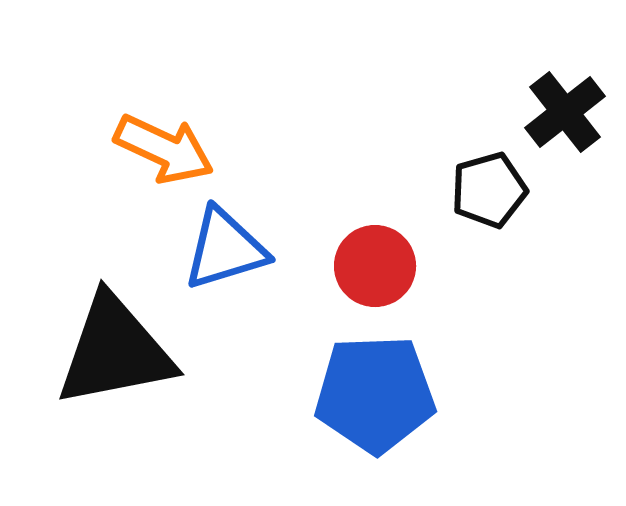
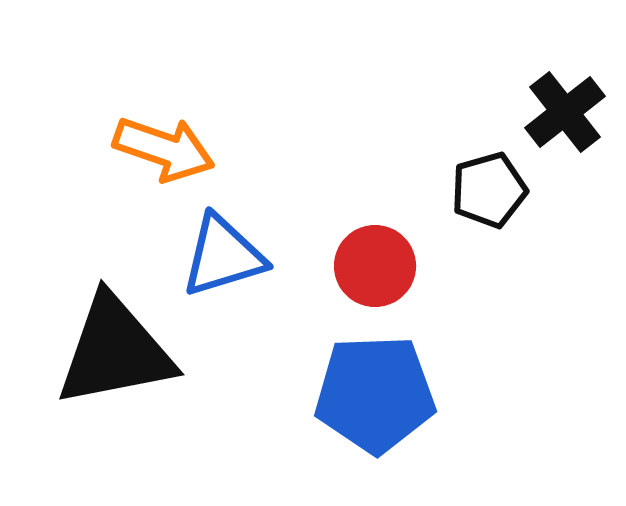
orange arrow: rotated 6 degrees counterclockwise
blue triangle: moved 2 px left, 7 px down
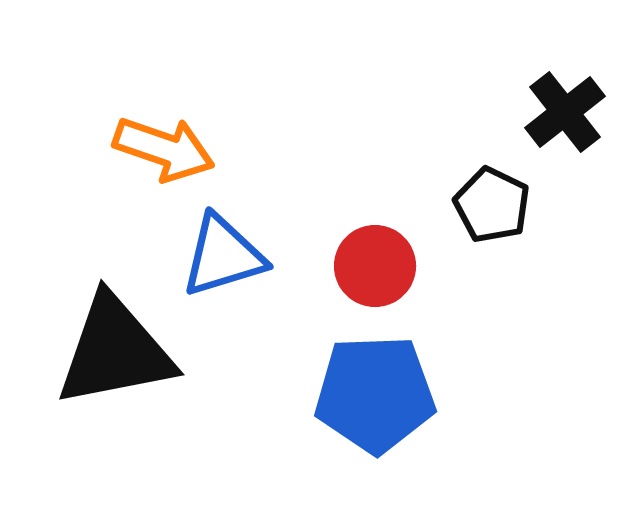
black pentagon: moved 3 px right, 15 px down; rotated 30 degrees counterclockwise
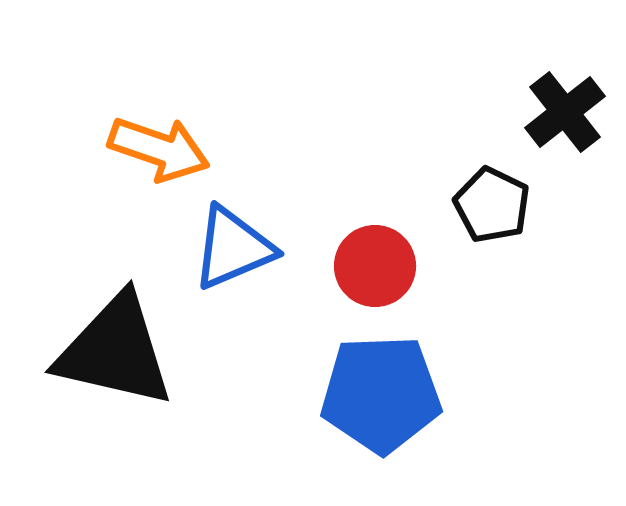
orange arrow: moved 5 px left
blue triangle: moved 10 px right, 8 px up; rotated 6 degrees counterclockwise
black triangle: rotated 24 degrees clockwise
blue pentagon: moved 6 px right
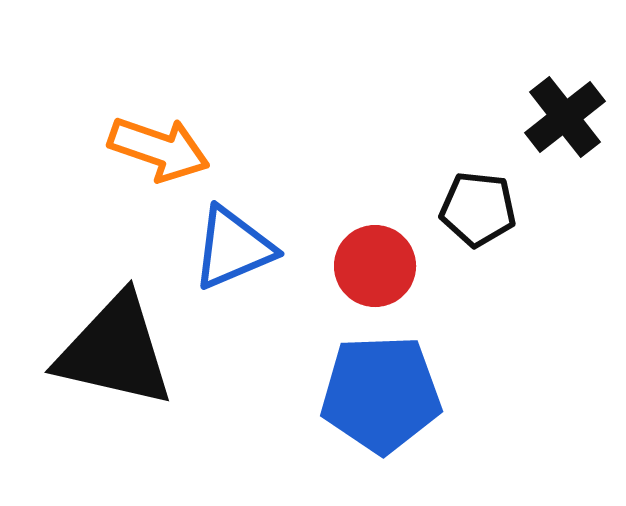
black cross: moved 5 px down
black pentagon: moved 14 px left, 4 px down; rotated 20 degrees counterclockwise
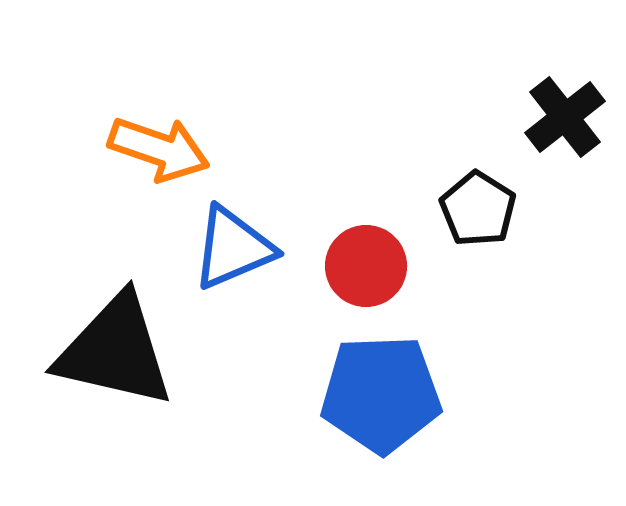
black pentagon: rotated 26 degrees clockwise
red circle: moved 9 px left
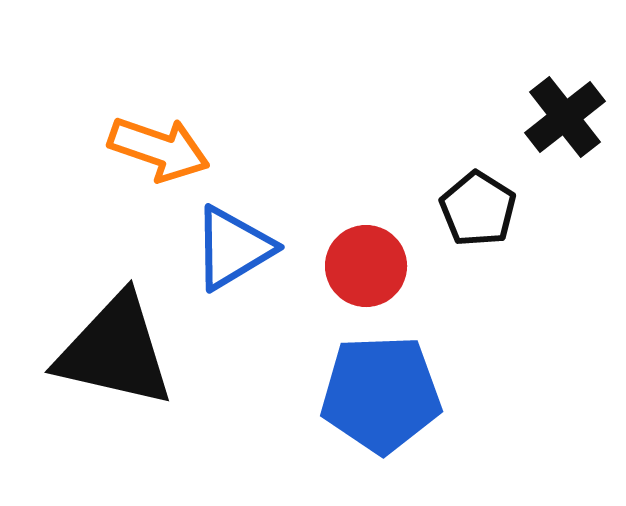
blue triangle: rotated 8 degrees counterclockwise
